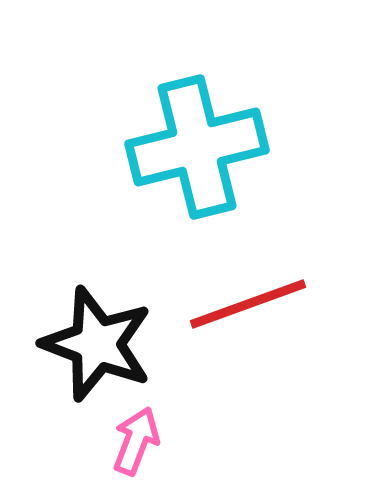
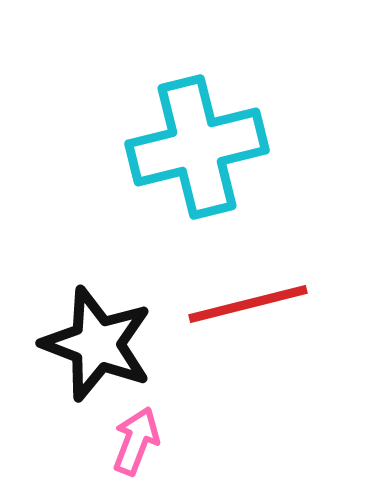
red line: rotated 6 degrees clockwise
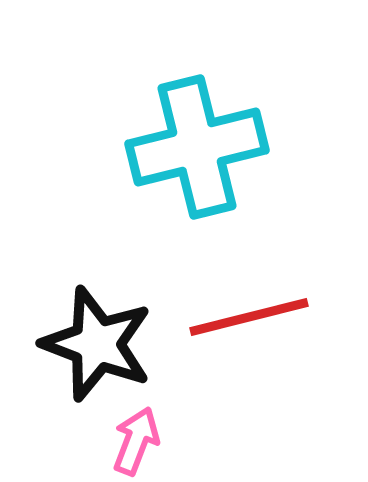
red line: moved 1 px right, 13 px down
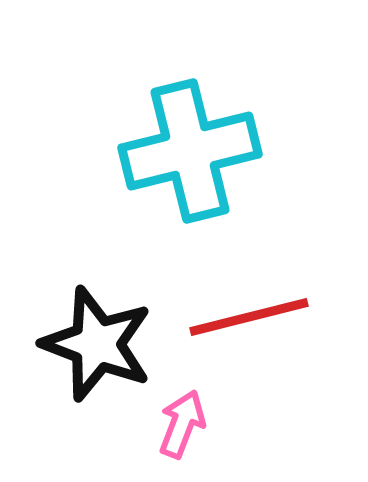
cyan cross: moved 7 px left, 4 px down
pink arrow: moved 46 px right, 17 px up
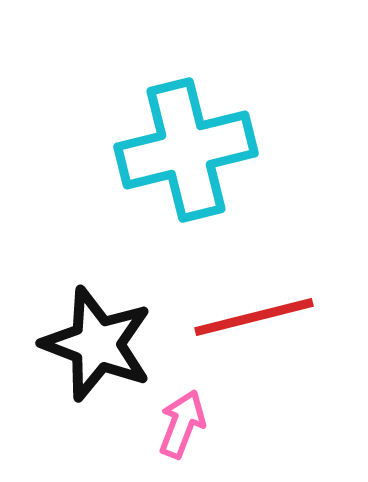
cyan cross: moved 4 px left, 1 px up
red line: moved 5 px right
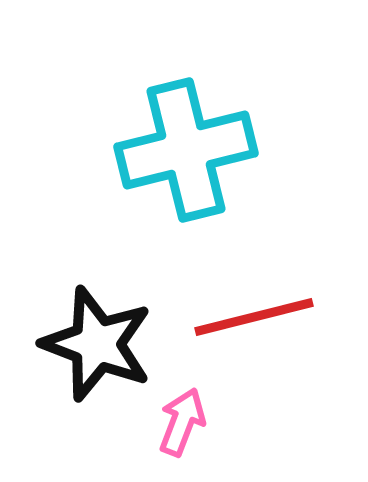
pink arrow: moved 2 px up
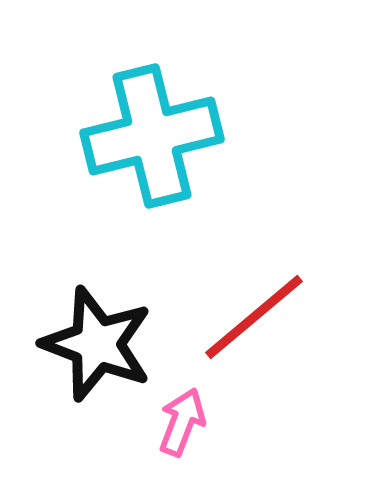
cyan cross: moved 34 px left, 14 px up
red line: rotated 26 degrees counterclockwise
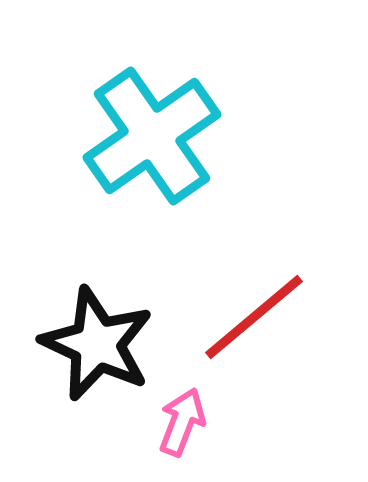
cyan cross: rotated 21 degrees counterclockwise
black star: rotated 4 degrees clockwise
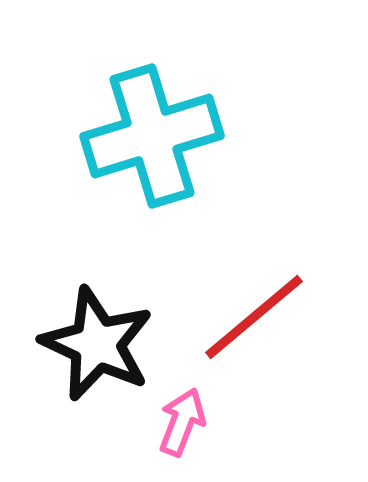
cyan cross: rotated 18 degrees clockwise
